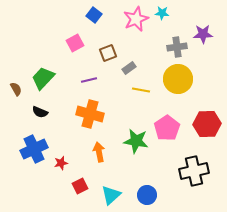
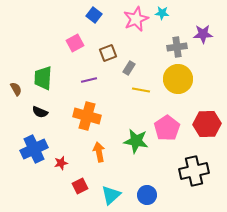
gray rectangle: rotated 24 degrees counterclockwise
green trapezoid: rotated 40 degrees counterclockwise
orange cross: moved 3 px left, 2 px down
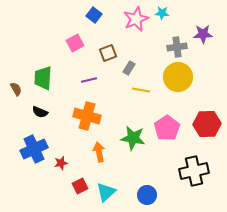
yellow circle: moved 2 px up
green star: moved 3 px left, 3 px up
cyan triangle: moved 5 px left, 3 px up
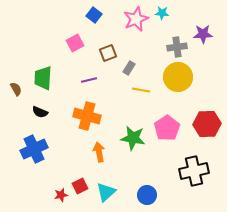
red star: moved 32 px down
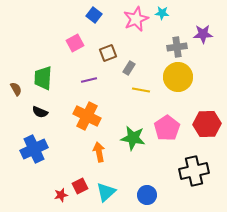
orange cross: rotated 12 degrees clockwise
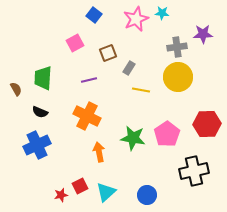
pink pentagon: moved 6 px down
blue cross: moved 3 px right, 4 px up
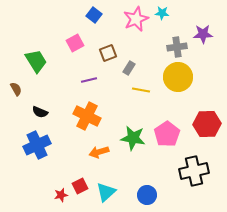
green trapezoid: moved 7 px left, 17 px up; rotated 145 degrees clockwise
orange arrow: rotated 96 degrees counterclockwise
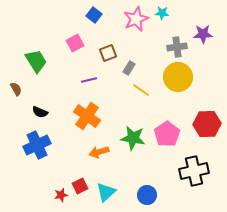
yellow line: rotated 24 degrees clockwise
orange cross: rotated 8 degrees clockwise
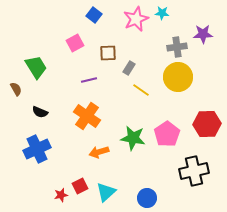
brown square: rotated 18 degrees clockwise
green trapezoid: moved 6 px down
blue cross: moved 4 px down
blue circle: moved 3 px down
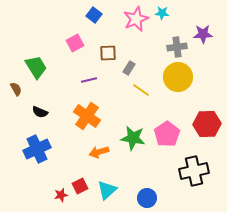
cyan triangle: moved 1 px right, 2 px up
